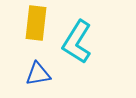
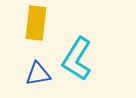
cyan L-shape: moved 17 px down
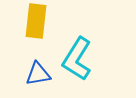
yellow rectangle: moved 2 px up
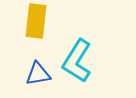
cyan L-shape: moved 2 px down
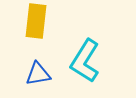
cyan L-shape: moved 8 px right
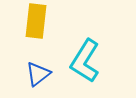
blue triangle: rotated 28 degrees counterclockwise
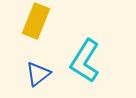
yellow rectangle: rotated 16 degrees clockwise
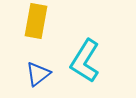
yellow rectangle: rotated 12 degrees counterclockwise
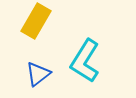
yellow rectangle: rotated 20 degrees clockwise
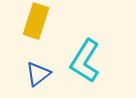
yellow rectangle: rotated 12 degrees counterclockwise
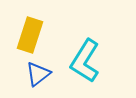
yellow rectangle: moved 6 px left, 14 px down
